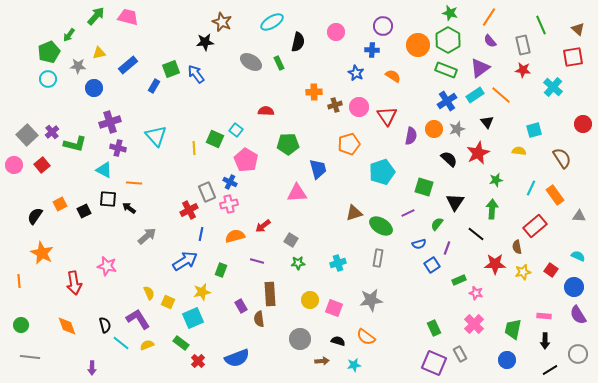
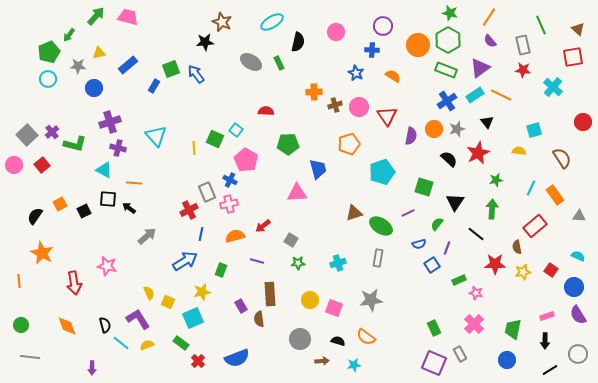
orange line at (501, 95): rotated 15 degrees counterclockwise
red circle at (583, 124): moved 2 px up
blue cross at (230, 182): moved 2 px up
pink rectangle at (544, 316): moved 3 px right; rotated 24 degrees counterclockwise
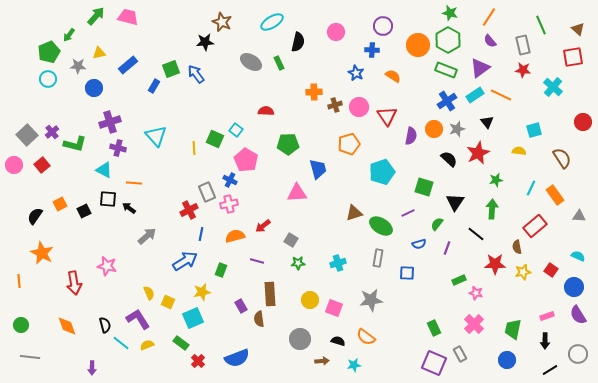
blue square at (432, 265): moved 25 px left, 8 px down; rotated 35 degrees clockwise
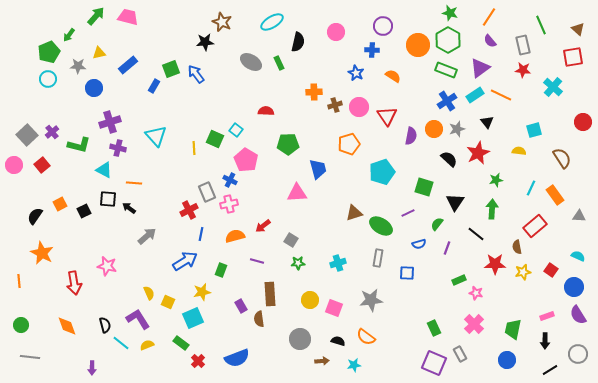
green L-shape at (75, 144): moved 4 px right, 1 px down
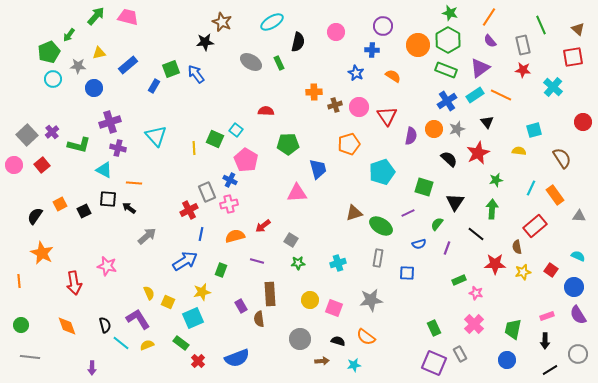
cyan circle at (48, 79): moved 5 px right
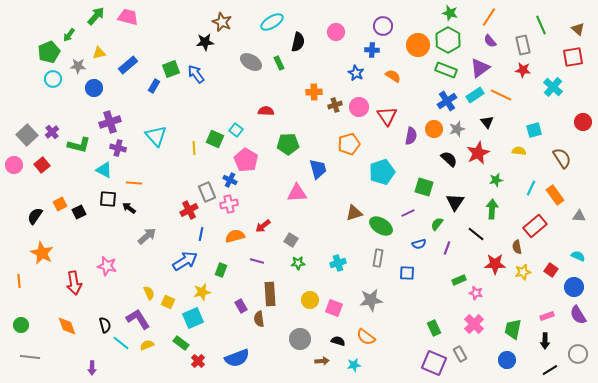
black square at (84, 211): moved 5 px left, 1 px down
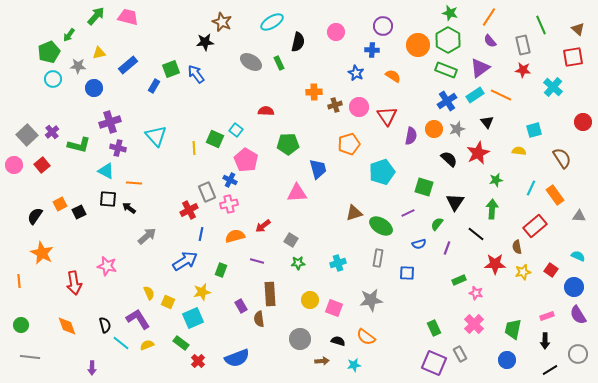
cyan triangle at (104, 170): moved 2 px right, 1 px down
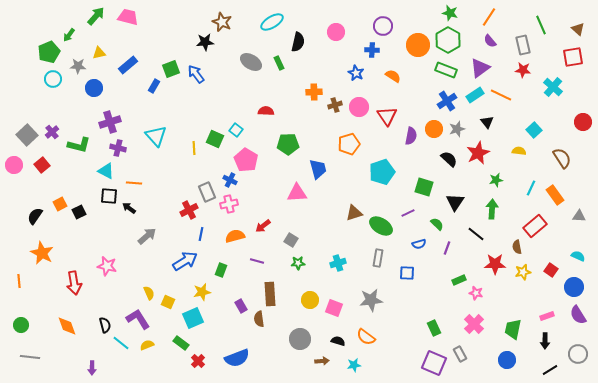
cyan square at (534, 130): rotated 28 degrees counterclockwise
black square at (108, 199): moved 1 px right, 3 px up
green semicircle at (437, 224): rotated 96 degrees clockwise
